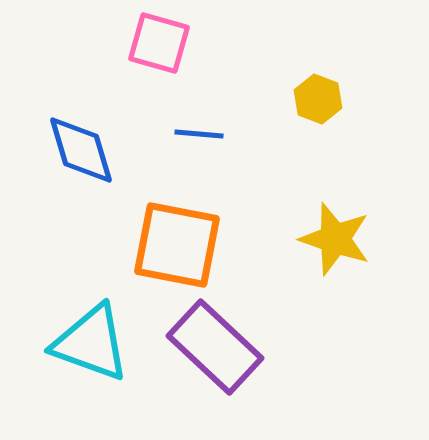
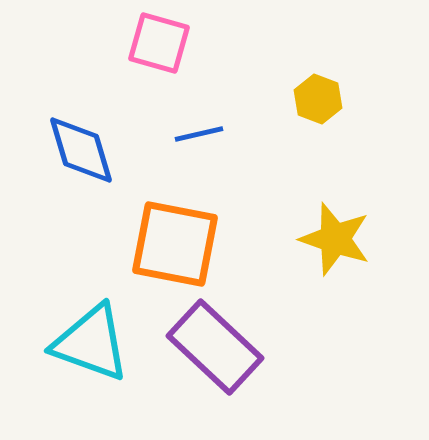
blue line: rotated 18 degrees counterclockwise
orange square: moved 2 px left, 1 px up
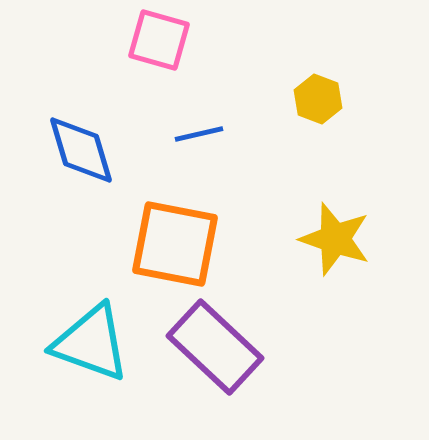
pink square: moved 3 px up
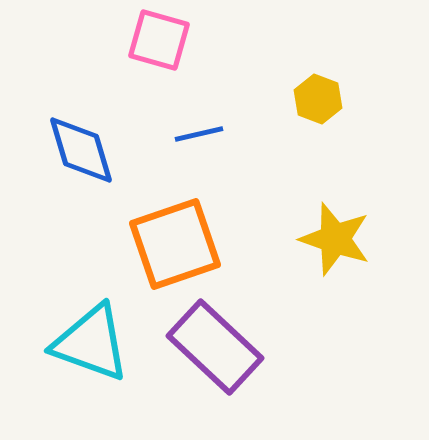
orange square: rotated 30 degrees counterclockwise
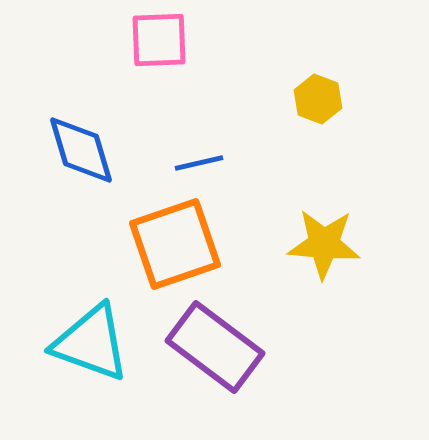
pink square: rotated 18 degrees counterclockwise
blue line: moved 29 px down
yellow star: moved 11 px left, 5 px down; rotated 14 degrees counterclockwise
purple rectangle: rotated 6 degrees counterclockwise
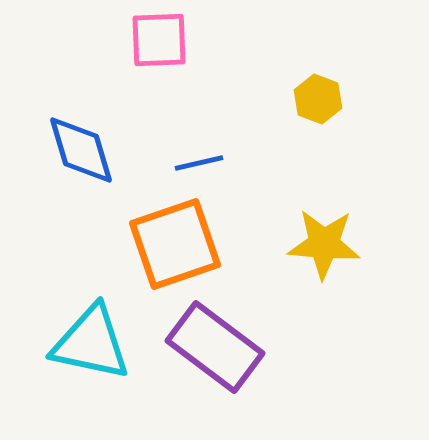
cyan triangle: rotated 8 degrees counterclockwise
